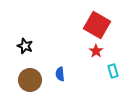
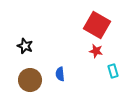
red star: rotated 24 degrees counterclockwise
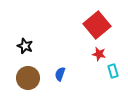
red square: rotated 20 degrees clockwise
red star: moved 3 px right, 3 px down
blue semicircle: rotated 24 degrees clockwise
brown circle: moved 2 px left, 2 px up
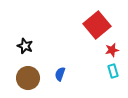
red star: moved 13 px right, 4 px up; rotated 24 degrees counterclockwise
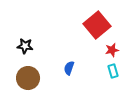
black star: rotated 14 degrees counterclockwise
blue semicircle: moved 9 px right, 6 px up
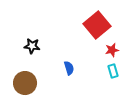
black star: moved 7 px right
blue semicircle: rotated 144 degrees clockwise
brown circle: moved 3 px left, 5 px down
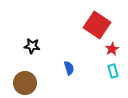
red square: rotated 16 degrees counterclockwise
red star: moved 1 px up; rotated 16 degrees counterclockwise
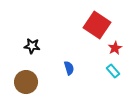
red star: moved 3 px right, 1 px up
cyan rectangle: rotated 24 degrees counterclockwise
brown circle: moved 1 px right, 1 px up
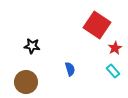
blue semicircle: moved 1 px right, 1 px down
